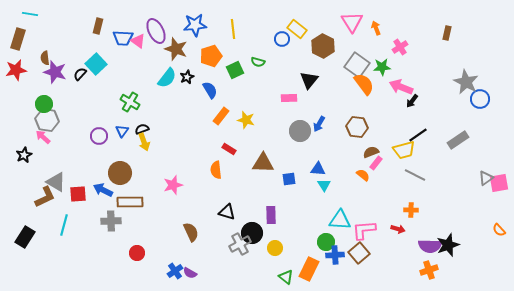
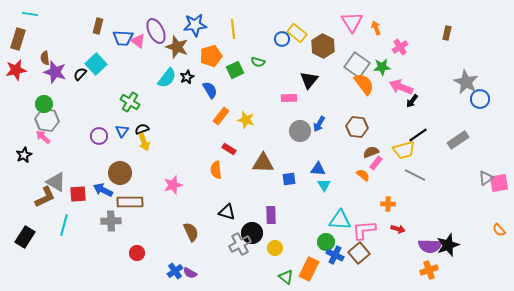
yellow rectangle at (297, 29): moved 4 px down
brown star at (176, 49): moved 1 px right, 2 px up
orange cross at (411, 210): moved 23 px left, 6 px up
blue cross at (335, 255): rotated 30 degrees clockwise
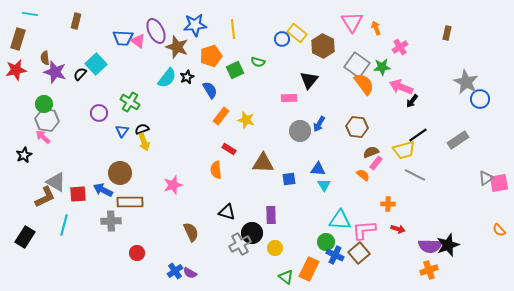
brown rectangle at (98, 26): moved 22 px left, 5 px up
purple circle at (99, 136): moved 23 px up
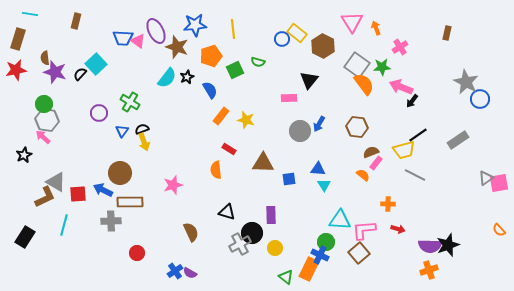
blue cross at (335, 255): moved 15 px left
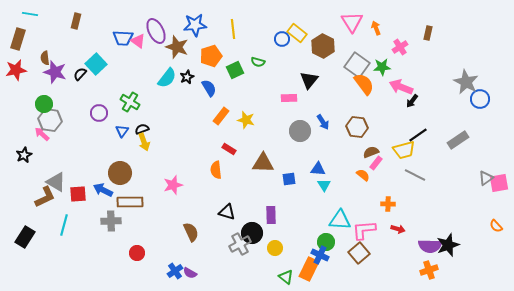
brown rectangle at (447, 33): moved 19 px left
blue semicircle at (210, 90): moved 1 px left, 2 px up
gray hexagon at (47, 120): moved 3 px right
blue arrow at (319, 124): moved 4 px right, 2 px up; rotated 63 degrees counterclockwise
pink arrow at (43, 137): moved 1 px left, 3 px up
orange semicircle at (499, 230): moved 3 px left, 4 px up
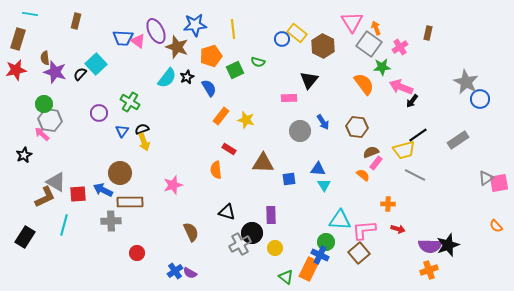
gray square at (357, 65): moved 12 px right, 21 px up
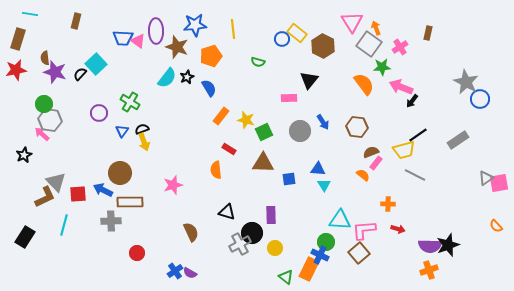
purple ellipse at (156, 31): rotated 25 degrees clockwise
green square at (235, 70): moved 29 px right, 62 px down
gray triangle at (56, 182): rotated 15 degrees clockwise
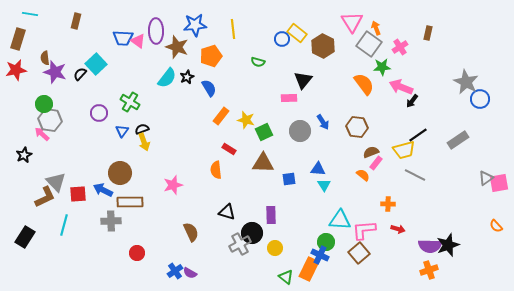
black triangle at (309, 80): moved 6 px left
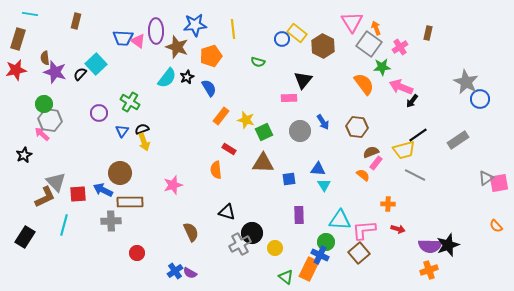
purple rectangle at (271, 215): moved 28 px right
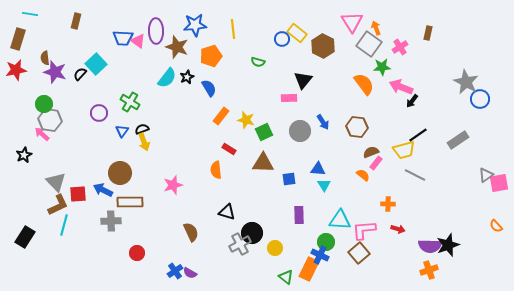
gray triangle at (486, 178): moved 3 px up
brown L-shape at (45, 197): moved 13 px right, 8 px down
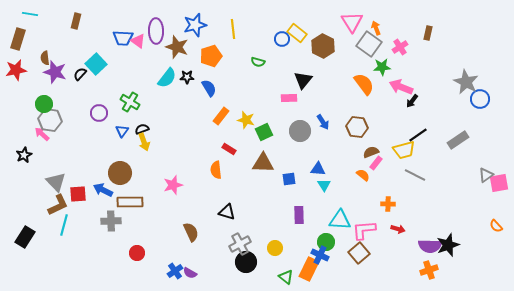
blue star at (195, 25): rotated 10 degrees counterclockwise
black star at (187, 77): rotated 24 degrees clockwise
black circle at (252, 233): moved 6 px left, 29 px down
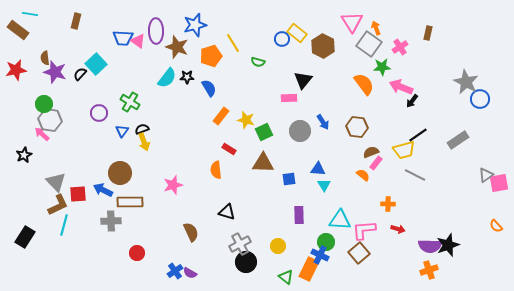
yellow line at (233, 29): moved 14 px down; rotated 24 degrees counterclockwise
brown rectangle at (18, 39): moved 9 px up; rotated 70 degrees counterclockwise
yellow circle at (275, 248): moved 3 px right, 2 px up
